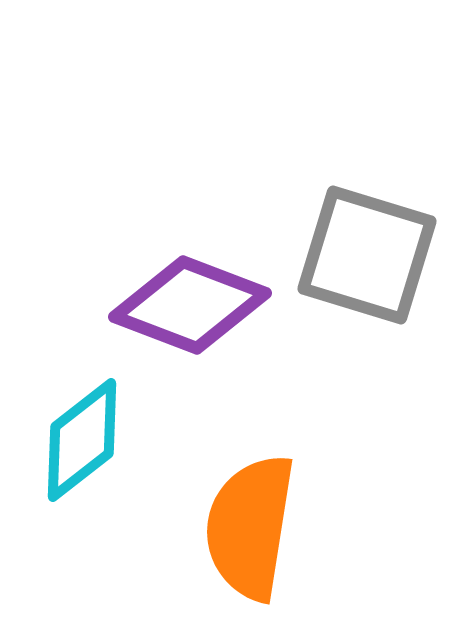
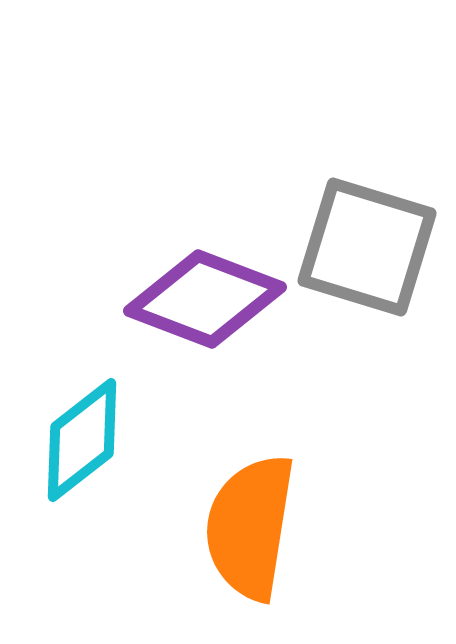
gray square: moved 8 px up
purple diamond: moved 15 px right, 6 px up
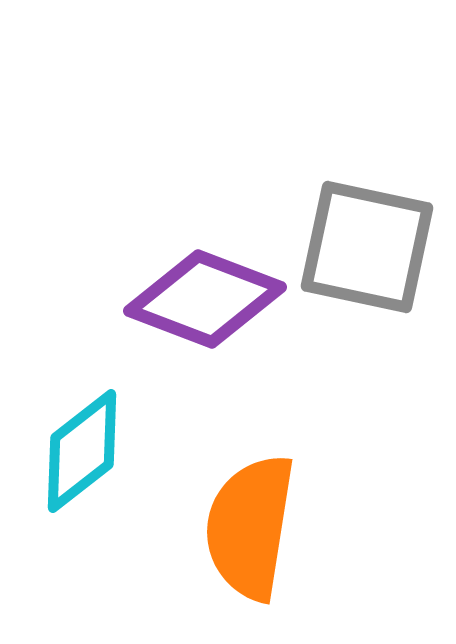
gray square: rotated 5 degrees counterclockwise
cyan diamond: moved 11 px down
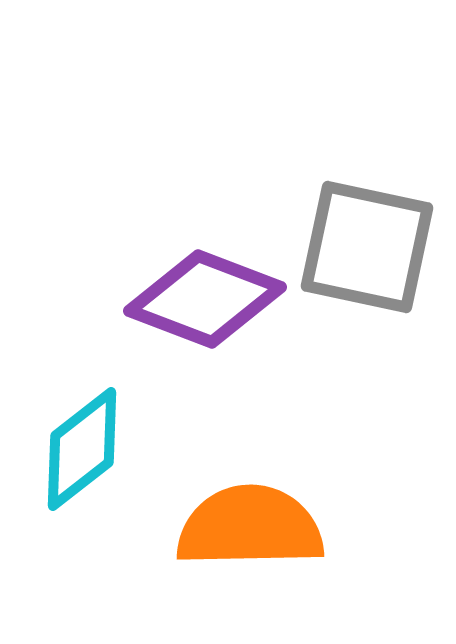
cyan diamond: moved 2 px up
orange semicircle: rotated 80 degrees clockwise
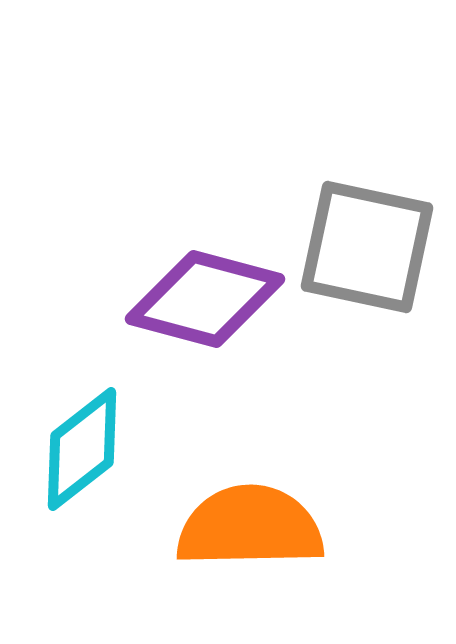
purple diamond: rotated 6 degrees counterclockwise
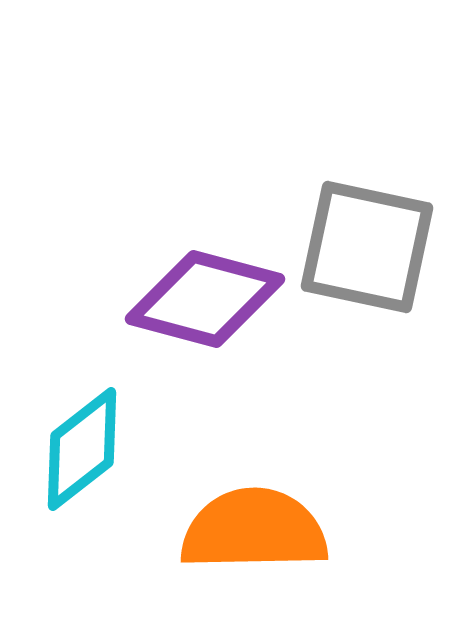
orange semicircle: moved 4 px right, 3 px down
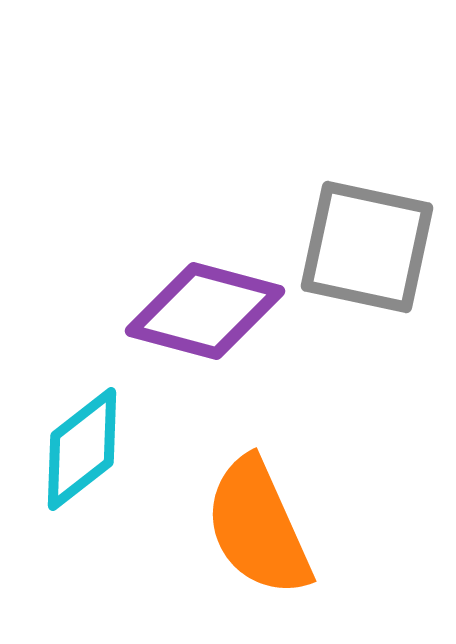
purple diamond: moved 12 px down
orange semicircle: moved 4 px right, 3 px up; rotated 113 degrees counterclockwise
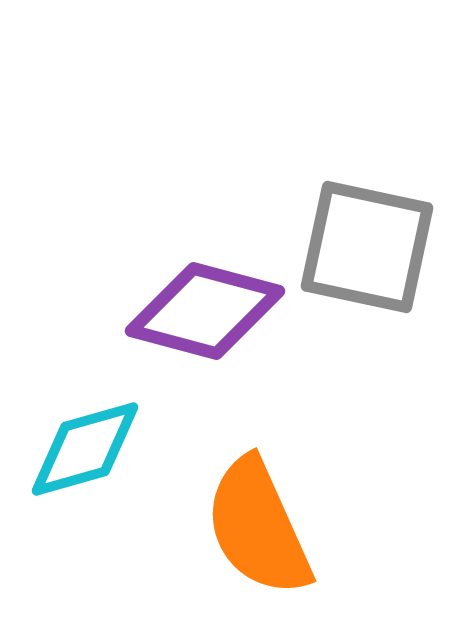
cyan diamond: moved 3 px right; rotated 22 degrees clockwise
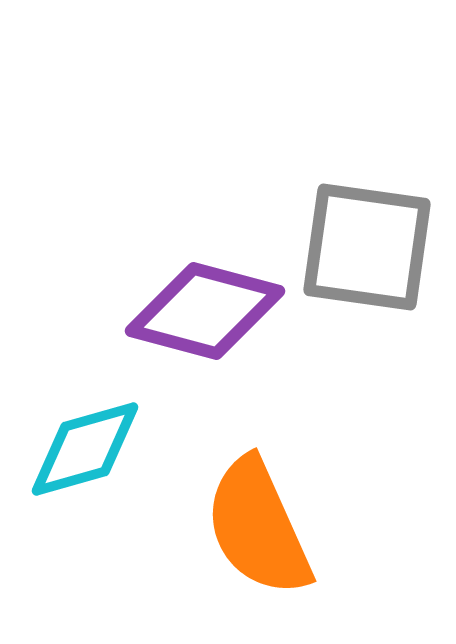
gray square: rotated 4 degrees counterclockwise
